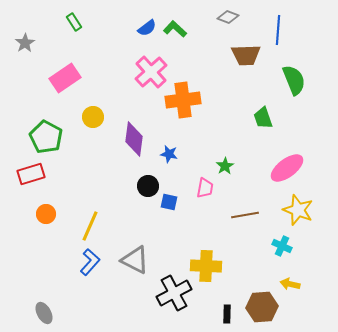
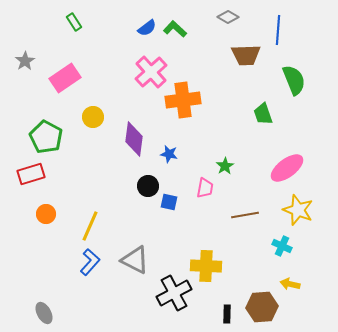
gray diamond: rotated 10 degrees clockwise
gray star: moved 18 px down
green trapezoid: moved 4 px up
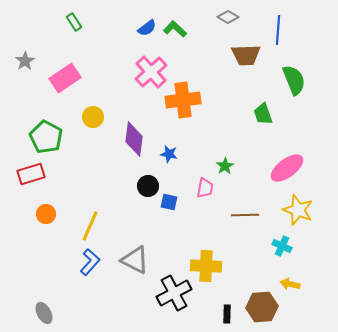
brown line: rotated 8 degrees clockwise
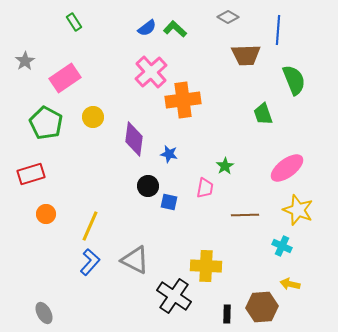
green pentagon: moved 14 px up
black cross: moved 3 px down; rotated 28 degrees counterclockwise
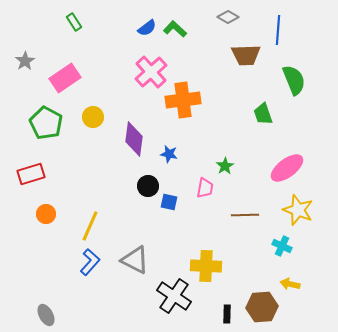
gray ellipse: moved 2 px right, 2 px down
